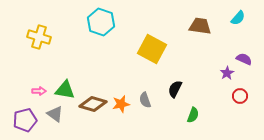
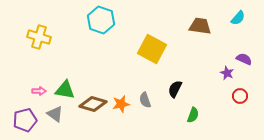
cyan hexagon: moved 2 px up
purple star: rotated 16 degrees counterclockwise
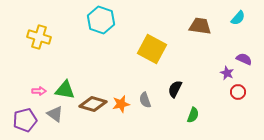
red circle: moved 2 px left, 4 px up
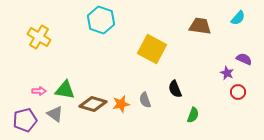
yellow cross: rotated 15 degrees clockwise
black semicircle: rotated 48 degrees counterclockwise
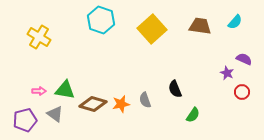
cyan semicircle: moved 3 px left, 4 px down
yellow square: moved 20 px up; rotated 20 degrees clockwise
red circle: moved 4 px right
green semicircle: rotated 14 degrees clockwise
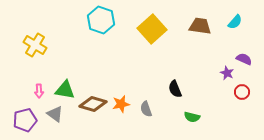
yellow cross: moved 4 px left, 8 px down
pink arrow: rotated 88 degrees clockwise
gray semicircle: moved 1 px right, 9 px down
green semicircle: moved 1 px left, 2 px down; rotated 70 degrees clockwise
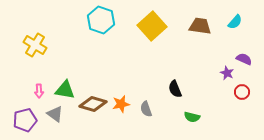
yellow square: moved 3 px up
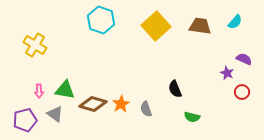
yellow square: moved 4 px right
orange star: rotated 18 degrees counterclockwise
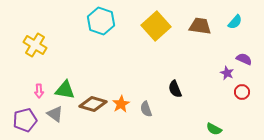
cyan hexagon: moved 1 px down
green semicircle: moved 22 px right, 12 px down; rotated 14 degrees clockwise
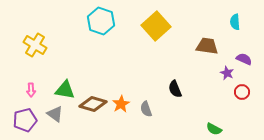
cyan semicircle: rotated 133 degrees clockwise
brown trapezoid: moved 7 px right, 20 px down
pink arrow: moved 8 px left, 1 px up
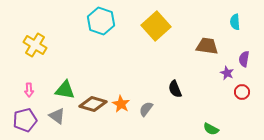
purple semicircle: rotated 105 degrees counterclockwise
pink arrow: moved 2 px left
orange star: rotated 12 degrees counterclockwise
gray semicircle: rotated 56 degrees clockwise
gray triangle: moved 2 px right, 2 px down
green semicircle: moved 3 px left
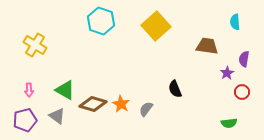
purple star: rotated 16 degrees clockwise
green triangle: rotated 20 degrees clockwise
green semicircle: moved 18 px right, 6 px up; rotated 35 degrees counterclockwise
